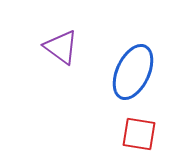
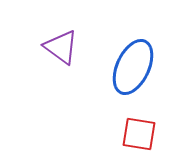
blue ellipse: moved 5 px up
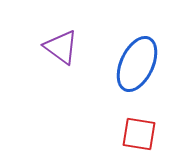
blue ellipse: moved 4 px right, 3 px up
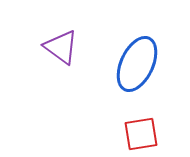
red square: moved 2 px right; rotated 18 degrees counterclockwise
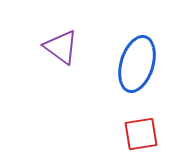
blue ellipse: rotated 8 degrees counterclockwise
